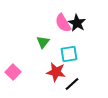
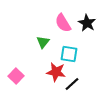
black star: moved 10 px right
cyan square: rotated 18 degrees clockwise
pink square: moved 3 px right, 4 px down
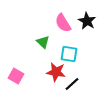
black star: moved 2 px up
green triangle: rotated 24 degrees counterclockwise
pink square: rotated 14 degrees counterclockwise
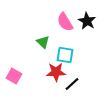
pink semicircle: moved 2 px right, 1 px up
cyan square: moved 4 px left, 1 px down
red star: rotated 12 degrees counterclockwise
pink square: moved 2 px left
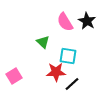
cyan square: moved 3 px right, 1 px down
pink square: rotated 28 degrees clockwise
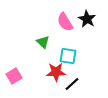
black star: moved 2 px up
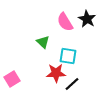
red star: moved 1 px down
pink square: moved 2 px left, 3 px down
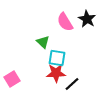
cyan square: moved 11 px left, 2 px down
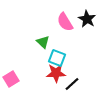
cyan square: rotated 12 degrees clockwise
pink square: moved 1 px left
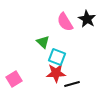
cyan square: moved 1 px up
pink square: moved 3 px right
black line: rotated 28 degrees clockwise
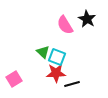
pink semicircle: moved 3 px down
green triangle: moved 10 px down
